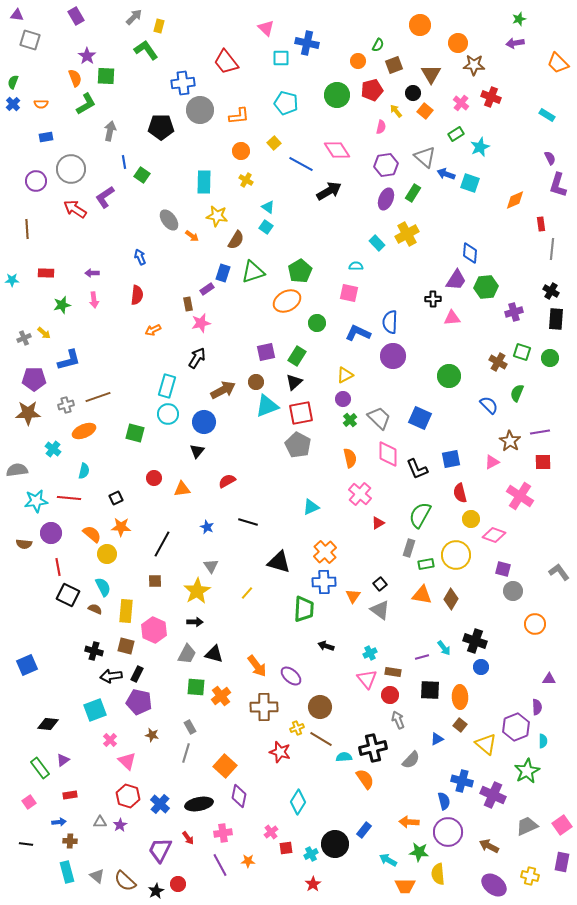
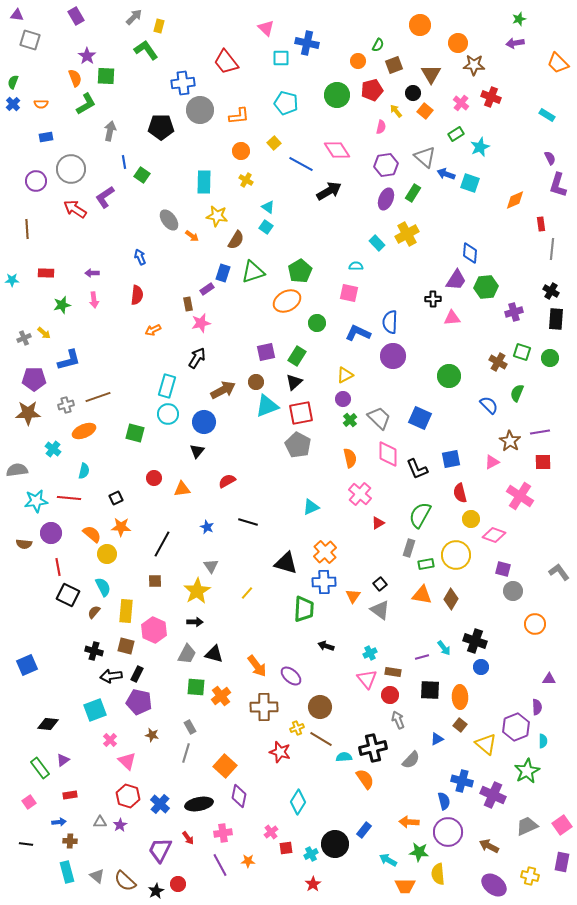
black triangle at (279, 562): moved 7 px right, 1 px down
brown semicircle at (95, 609): moved 1 px left, 3 px down; rotated 72 degrees counterclockwise
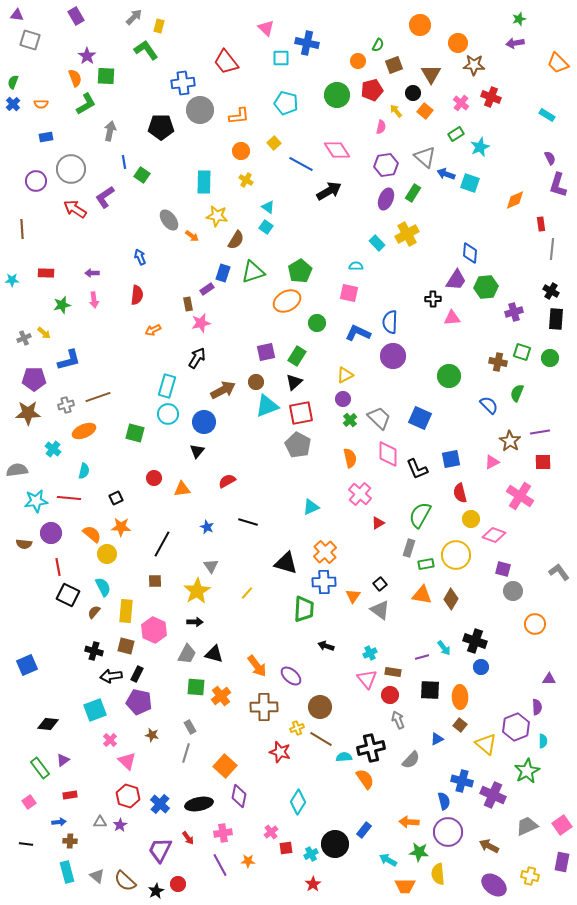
brown line at (27, 229): moved 5 px left
brown cross at (498, 362): rotated 18 degrees counterclockwise
black cross at (373, 748): moved 2 px left
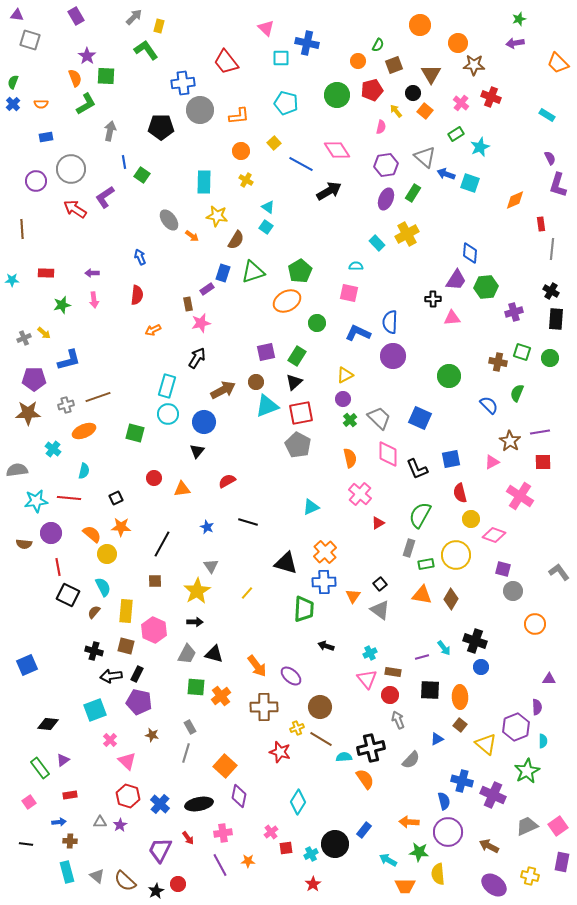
pink square at (562, 825): moved 4 px left, 1 px down
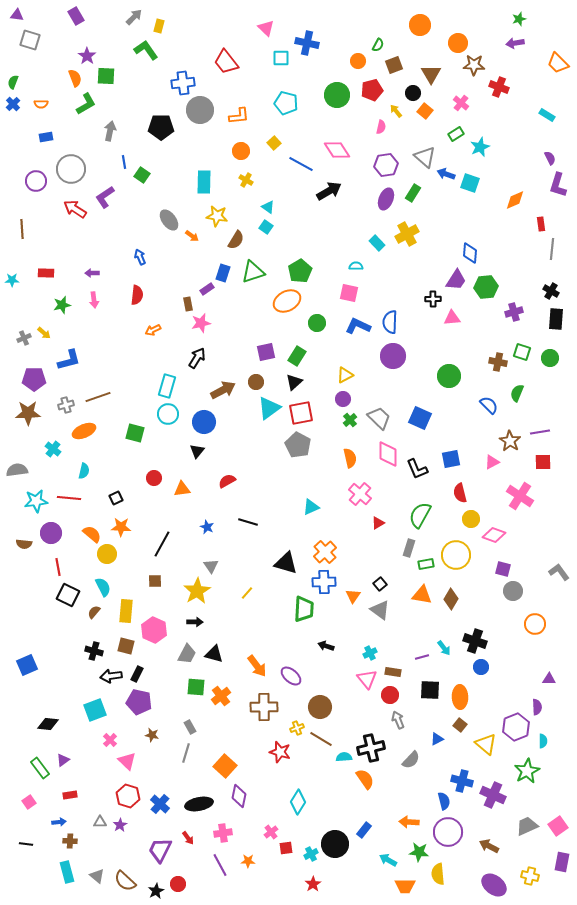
red cross at (491, 97): moved 8 px right, 10 px up
blue L-shape at (358, 333): moved 7 px up
cyan triangle at (267, 406): moved 2 px right, 2 px down; rotated 15 degrees counterclockwise
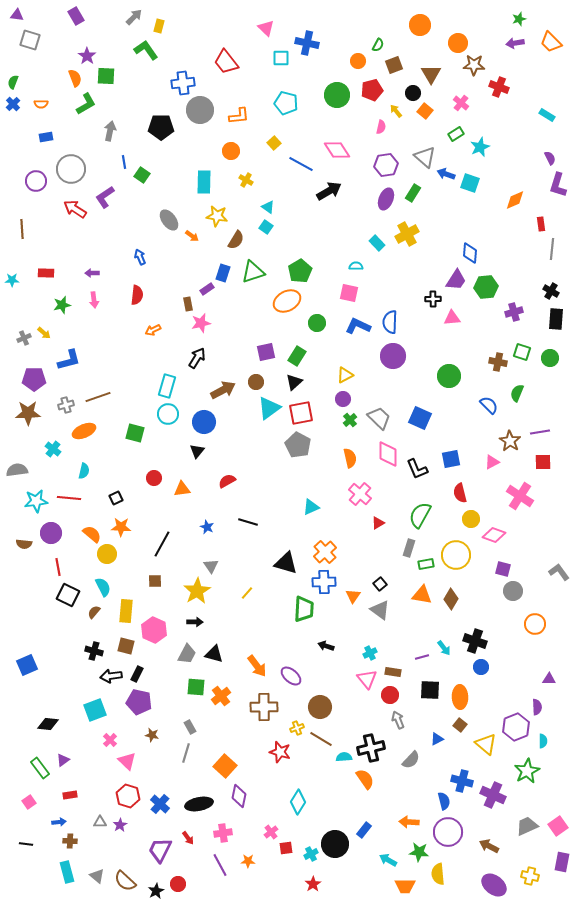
orange trapezoid at (558, 63): moved 7 px left, 21 px up
orange circle at (241, 151): moved 10 px left
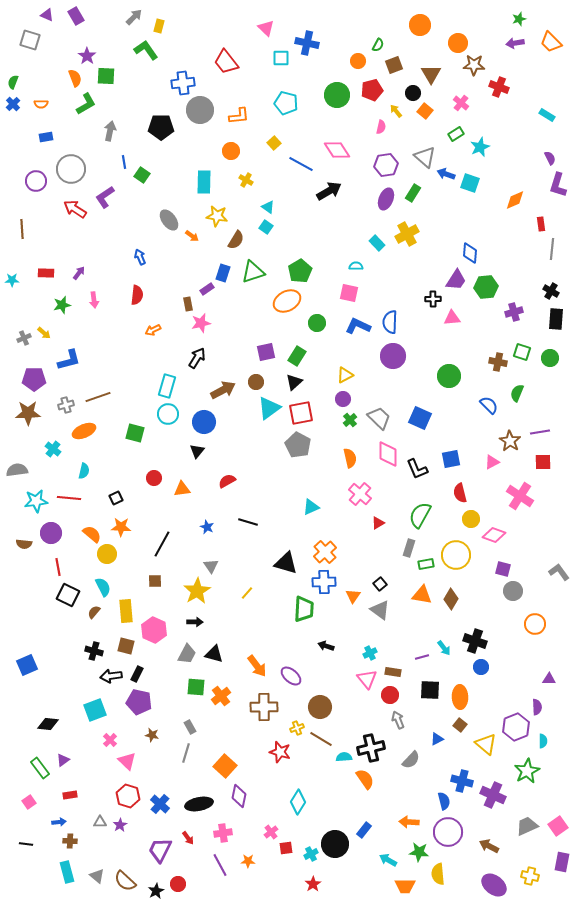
purple triangle at (17, 15): moved 30 px right; rotated 16 degrees clockwise
purple arrow at (92, 273): moved 13 px left; rotated 128 degrees clockwise
yellow rectangle at (126, 611): rotated 10 degrees counterclockwise
